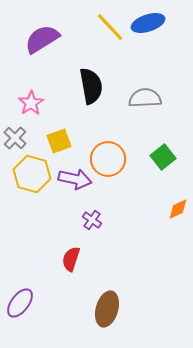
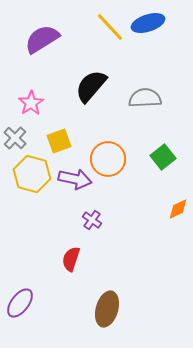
black semicircle: rotated 129 degrees counterclockwise
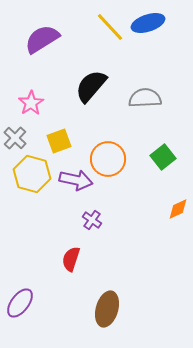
purple arrow: moved 1 px right, 1 px down
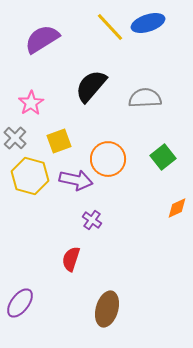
yellow hexagon: moved 2 px left, 2 px down
orange diamond: moved 1 px left, 1 px up
